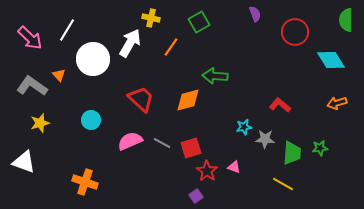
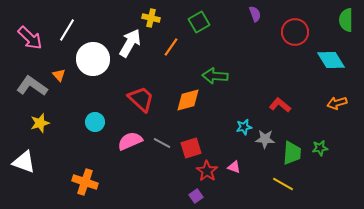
cyan circle: moved 4 px right, 2 px down
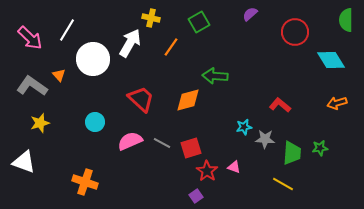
purple semicircle: moved 5 px left; rotated 112 degrees counterclockwise
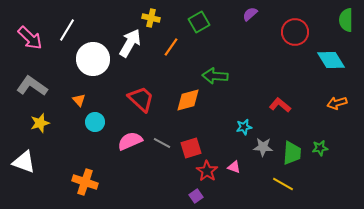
orange triangle: moved 20 px right, 25 px down
gray star: moved 2 px left, 8 px down
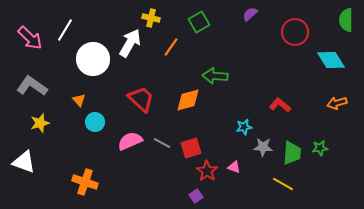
white line: moved 2 px left
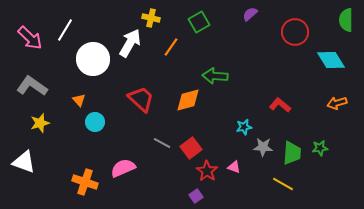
pink semicircle: moved 7 px left, 27 px down
red square: rotated 20 degrees counterclockwise
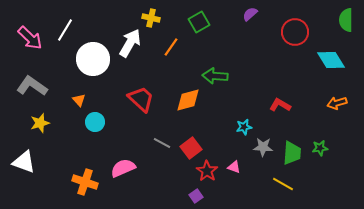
red L-shape: rotated 10 degrees counterclockwise
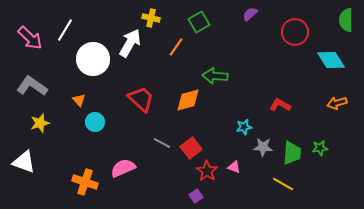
orange line: moved 5 px right
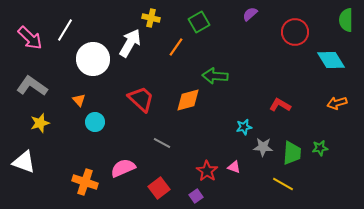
red square: moved 32 px left, 40 px down
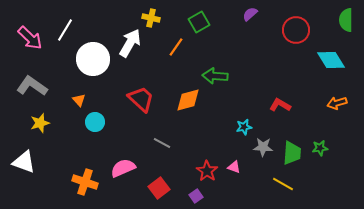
red circle: moved 1 px right, 2 px up
